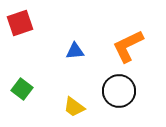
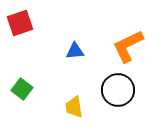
black circle: moved 1 px left, 1 px up
yellow trapezoid: rotated 45 degrees clockwise
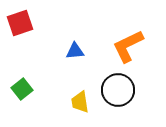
green square: rotated 15 degrees clockwise
yellow trapezoid: moved 6 px right, 5 px up
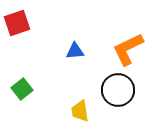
red square: moved 3 px left
orange L-shape: moved 3 px down
yellow trapezoid: moved 9 px down
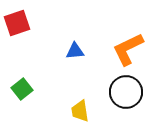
black circle: moved 8 px right, 2 px down
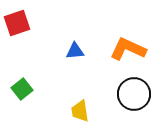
orange L-shape: rotated 51 degrees clockwise
black circle: moved 8 px right, 2 px down
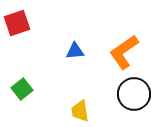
orange L-shape: moved 4 px left, 3 px down; rotated 60 degrees counterclockwise
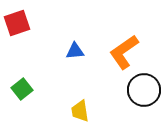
black circle: moved 10 px right, 4 px up
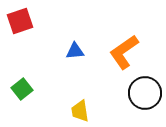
red square: moved 3 px right, 2 px up
black circle: moved 1 px right, 3 px down
